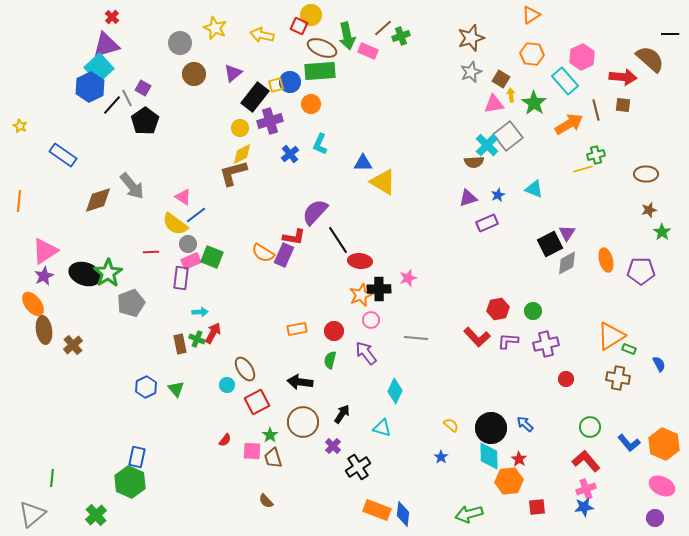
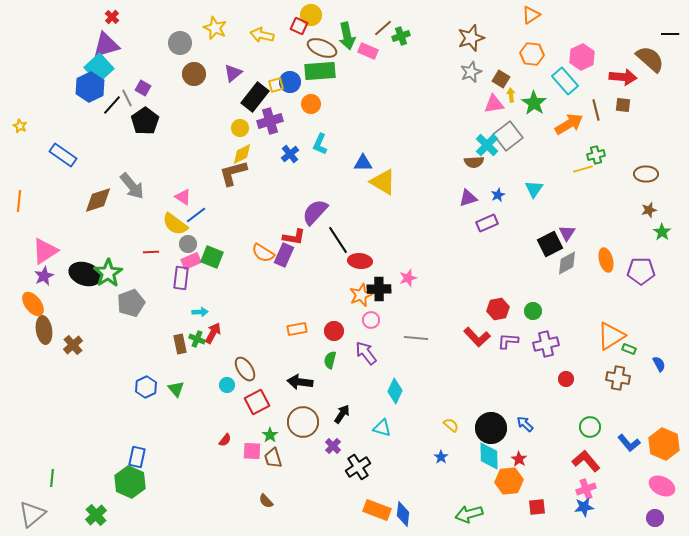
cyan triangle at (534, 189): rotated 42 degrees clockwise
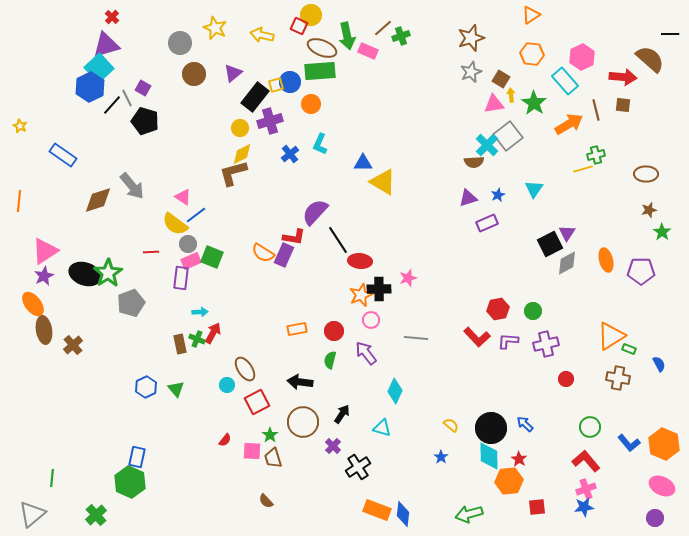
black pentagon at (145, 121): rotated 20 degrees counterclockwise
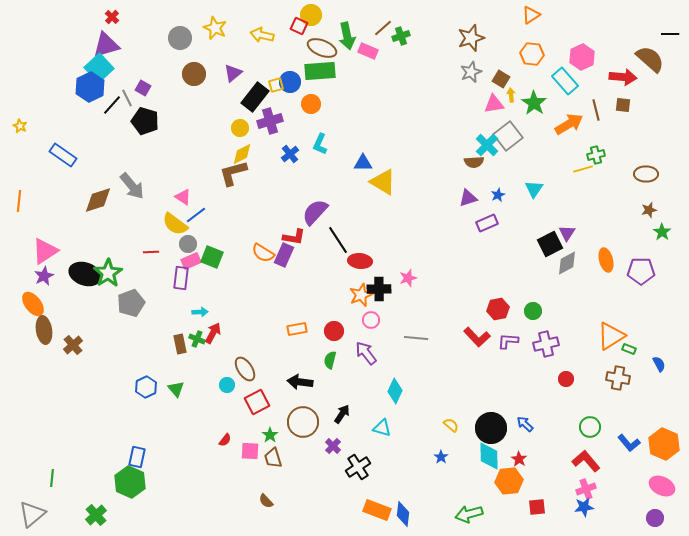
gray circle at (180, 43): moved 5 px up
pink square at (252, 451): moved 2 px left
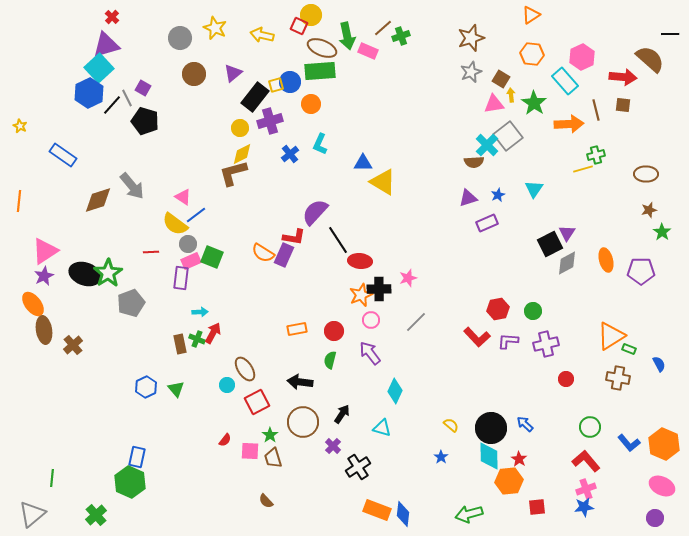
blue hexagon at (90, 87): moved 1 px left, 6 px down
orange arrow at (569, 124): rotated 28 degrees clockwise
gray line at (416, 338): moved 16 px up; rotated 50 degrees counterclockwise
purple arrow at (366, 353): moved 4 px right
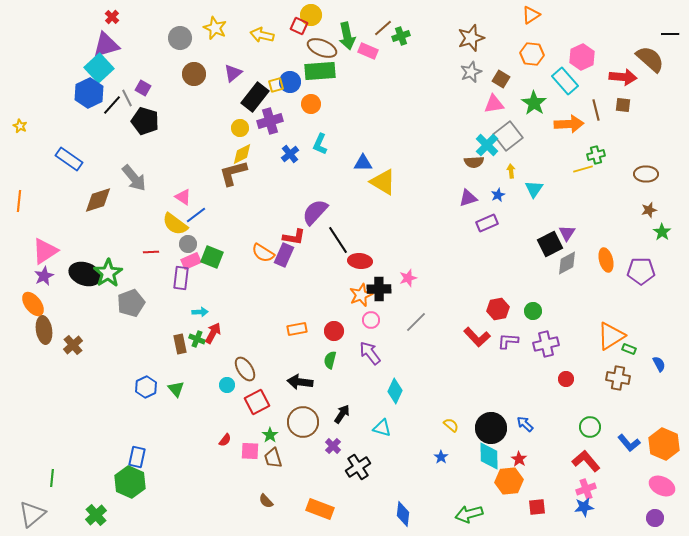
yellow arrow at (511, 95): moved 76 px down
blue rectangle at (63, 155): moved 6 px right, 4 px down
gray arrow at (132, 186): moved 2 px right, 8 px up
orange rectangle at (377, 510): moved 57 px left, 1 px up
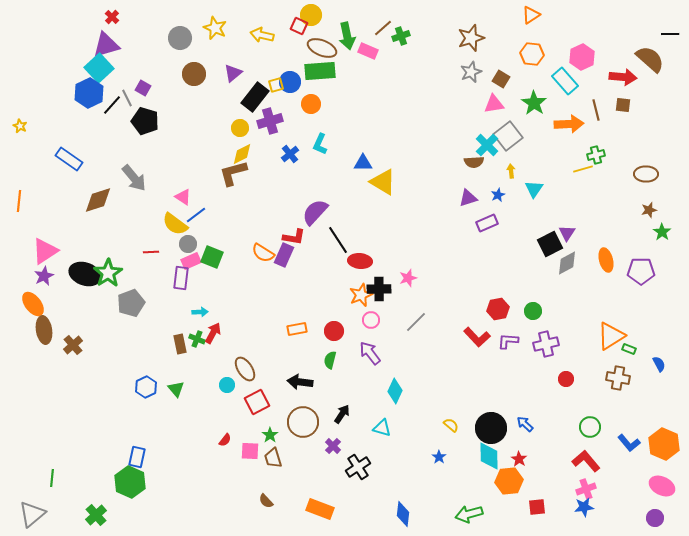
blue star at (441, 457): moved 2 px left
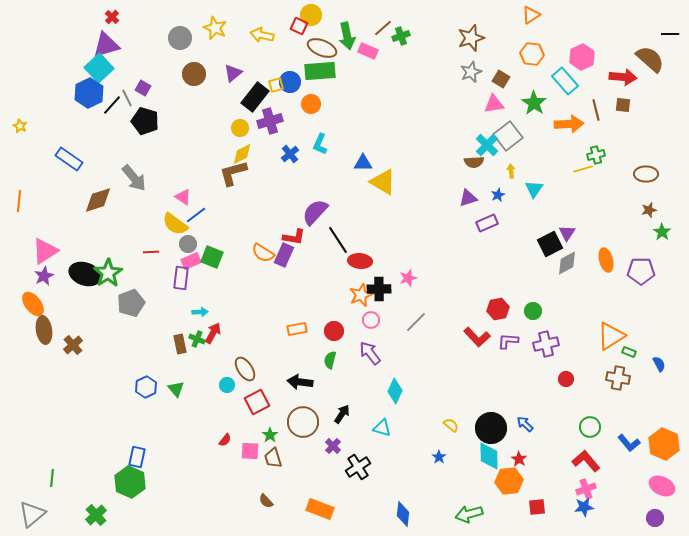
green rectangle at (629, 349): moved 3 px down
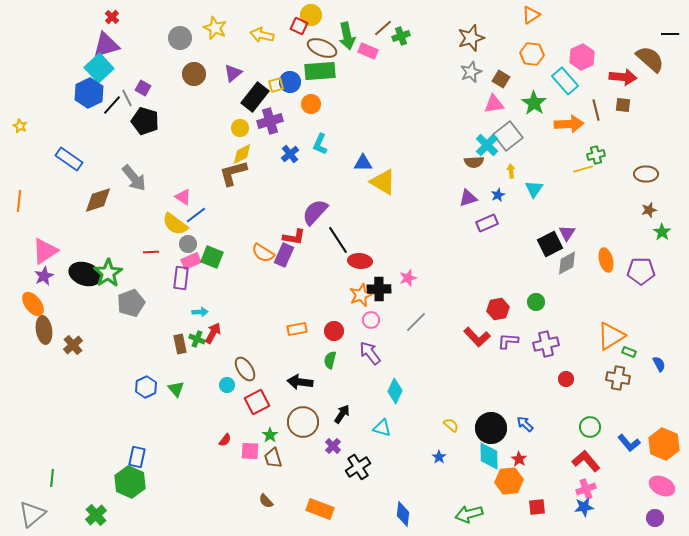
green circle at (533, 311): moved 3 px right, 9 px up
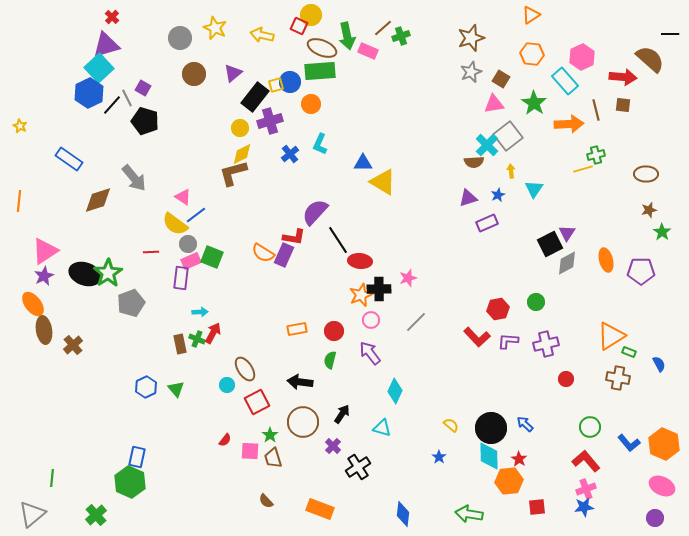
green arrow at (469, 514): rotated 24 degrees clockwise
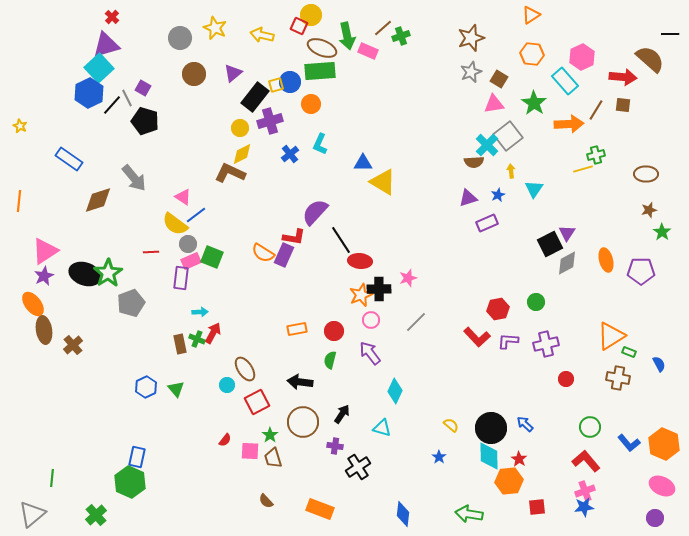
brown square at (501, 79): moved 2 px left
brown line at (596, 110): rotated 45 degrees clockwise
brown L-shape at (233, 173): moved 3 px left; rotated 40 degrees clockwise
black line at (338, 240): moved 3 px right
purple cross at (333, 446): moved 2 px right; rotated 35 degrees counterclockwise
pink cross at (586, 489): moved 1 px left, 2 px down
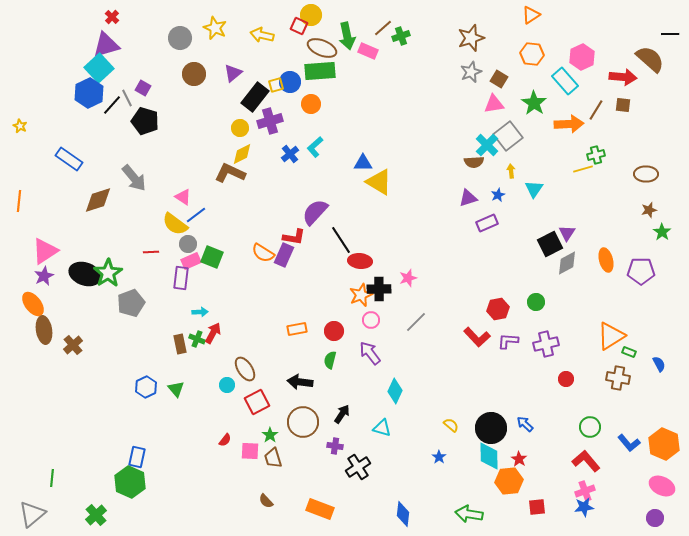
cyan L-shape at (320, 144): moved 5 px left, 3 px down; rotated 25 degrees clockwise
yellow triangle at (383, 182): moved 4 px left
